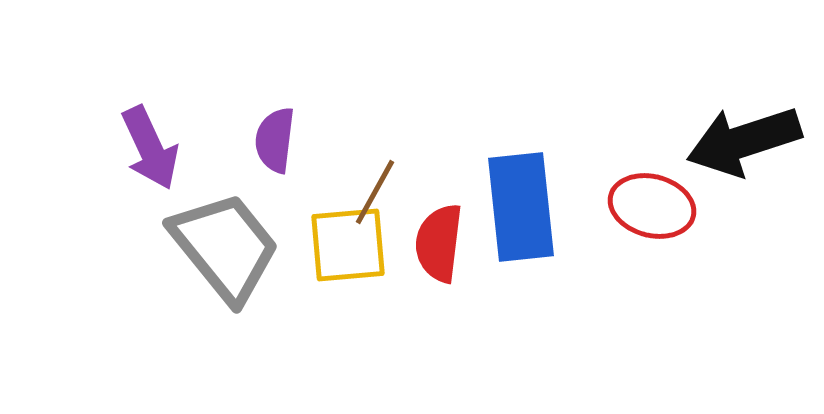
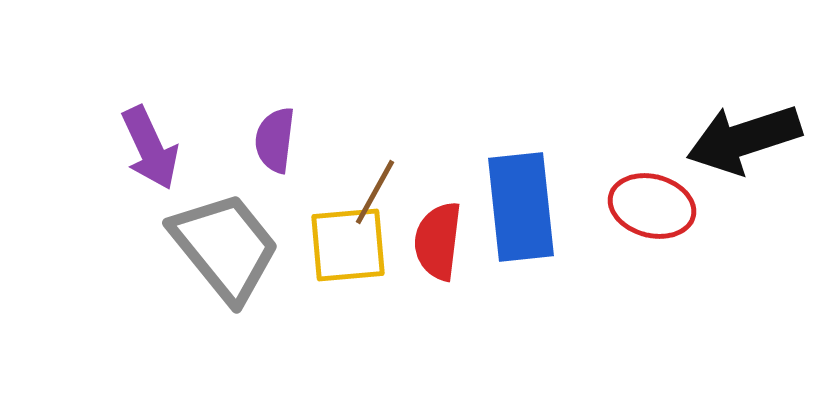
black arrow: moved 2 px up
red semicircle: moved 1 px left, 2 px up
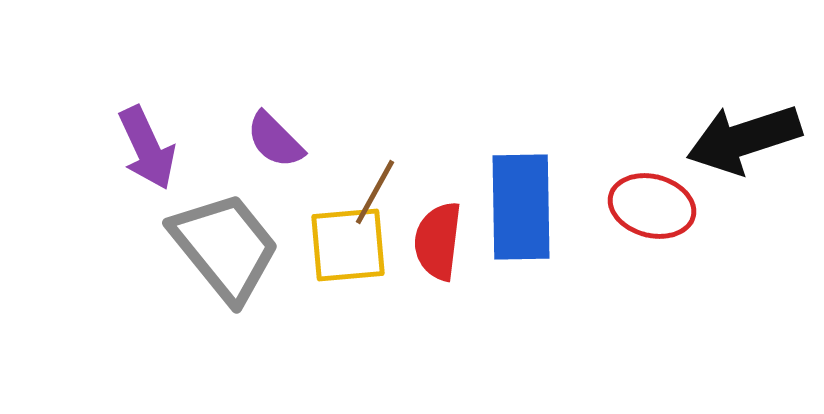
purple semicircle: rotated 52 degrees counterclockwise
purple arrow: moved 3 px left
blue rectangle: rotated 5 degrees clockwise
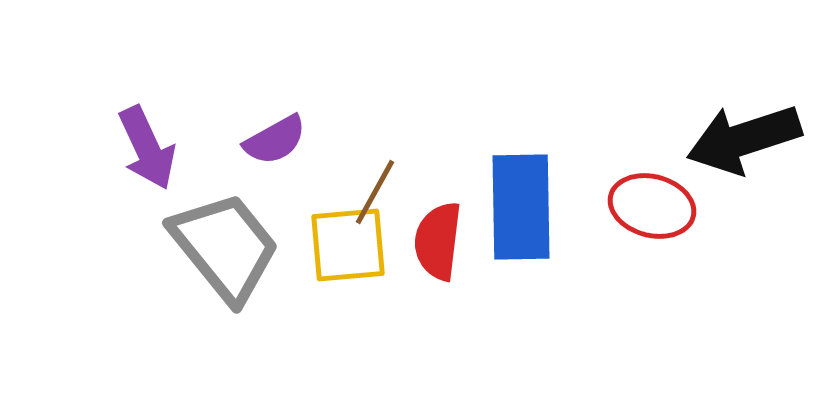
purple semicircle: rotated 74 degrees counterclockwise
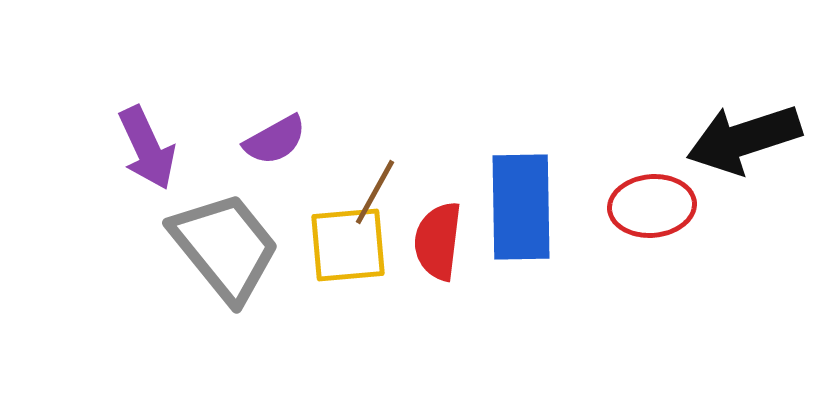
red ellipse: rotated 20 degrees counterclockwise
